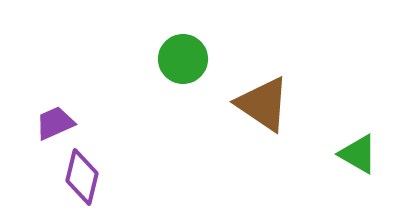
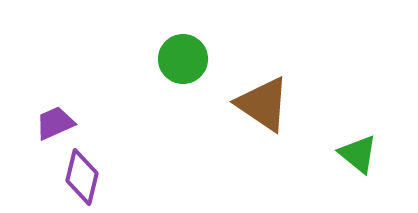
green triangle: rotated 9 degrees clockwise
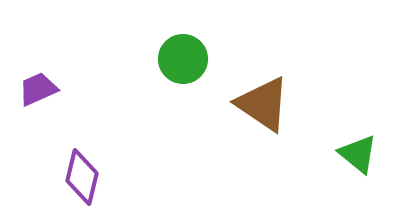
purple trapezoid: moved 17 px left, 34 px up
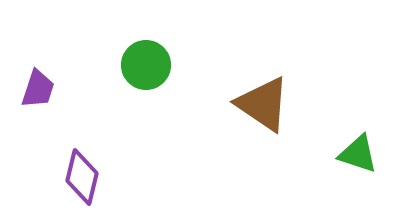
green circle: moved 37 px left, 6 px down
purple trapezoid: rotated 132 degrees clockwise
green triangle: rotated 21 degrees counterclockwise
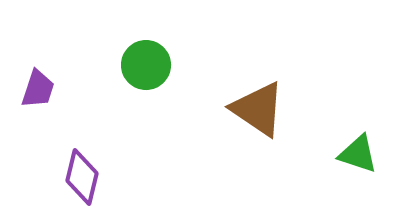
brown triangle: moved 5 px left, 5 px down
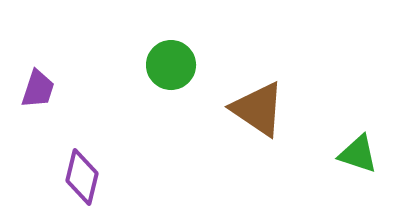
green circle: moved 25 px right
